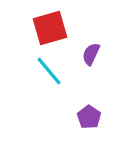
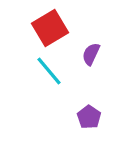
red square: rotated 15 degrees counterclockwise
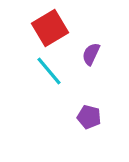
purple pentagon: rotated 20 degrees counterclockwise
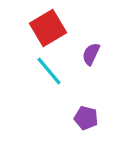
red square: moved 2 px left
purple pentagon: moved 3 px left, 1 px down
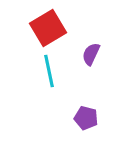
cyan line: rotated 28 degrees clockwise
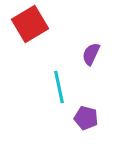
red square: moved 18 px left, 4 px up
cyan line: moved 10 px right, 16 px down
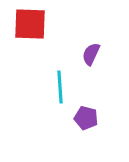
red square: rotated 33 degrees clockwise
cyan line: moved 1 px right; rotated 8 degrees clockwise
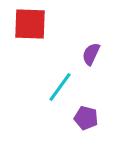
cyan line: rotated 40 degrees clockwise
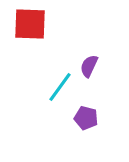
purple semicircle: moved 2 px left, 12 px down
